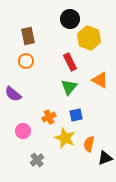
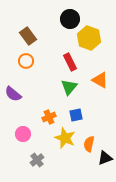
brown rectangle: rotated 24 degrees counterclockwise
pink circle: moved 3 px down
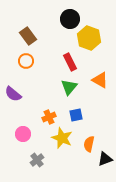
yellow star: moved 3 px left
black triangle: moved 1 px down
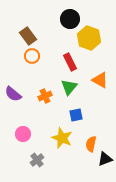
orange circle: moved 6 px right, 5 px up
orange cross: moved 4 px left, 21 px up
orange semicircle: moved 2 px right
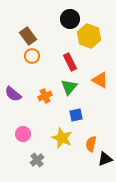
yellow hexagon: moved 2 px up
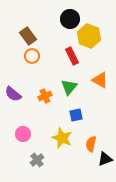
red rectangle: moved 2 px right, 6 px up
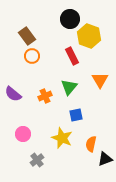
brown rectangle: moved 1 px left
orange triangle: rotated 30 degrees clockwise
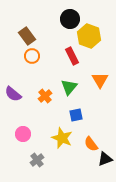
orange cross: rotated 16 degrees counterclockwise
orange semicircle: rotated 49 degrees counterclockwise
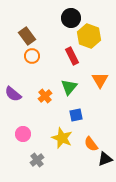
black circle: moved 1 px right, 1 px up
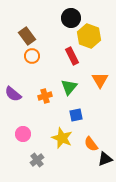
orange cross: rotated 24 degrees clockwise
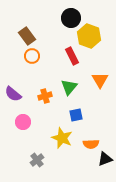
pink circle: moved 12 px up
orange semicircle: rotated 56 degrees counterclockwise
